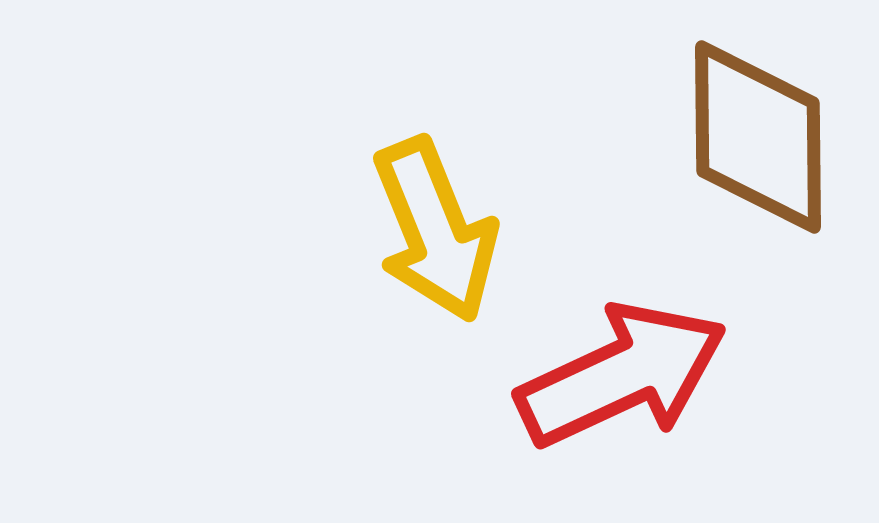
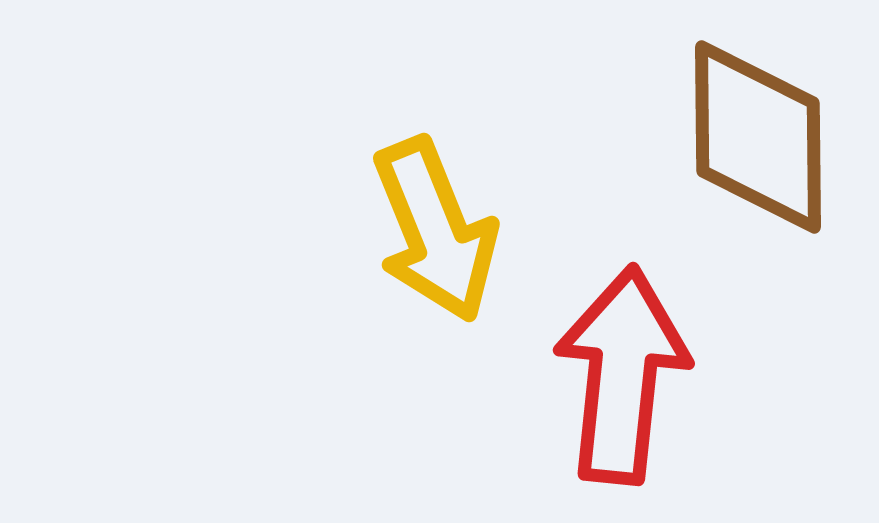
red arrow: rotated 59 degrees counterclockwise
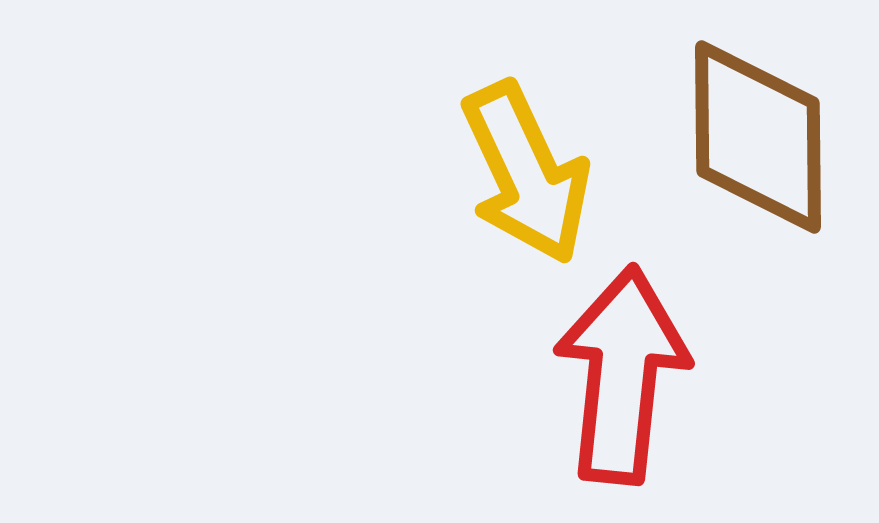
yellow arrow: moved 91 px right, 57 px up; rotated 3 degrees counterclockwise
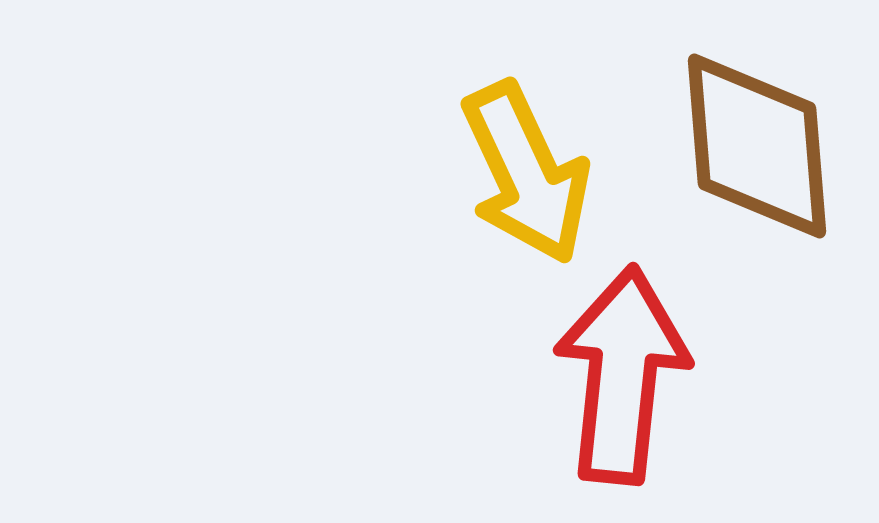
brown diamond: moved 1 px left, 9 px down; rotated 4 degrees counterclockwise
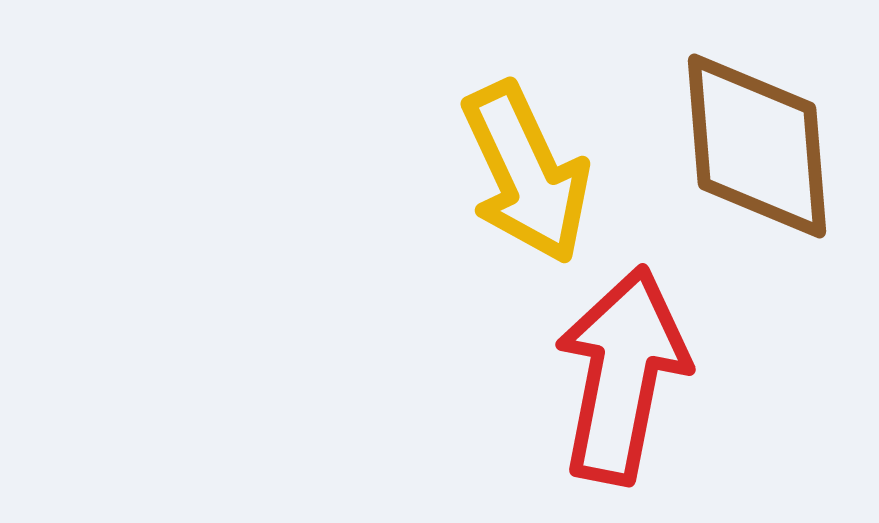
red arrow: rotated 5 degrees clockwise
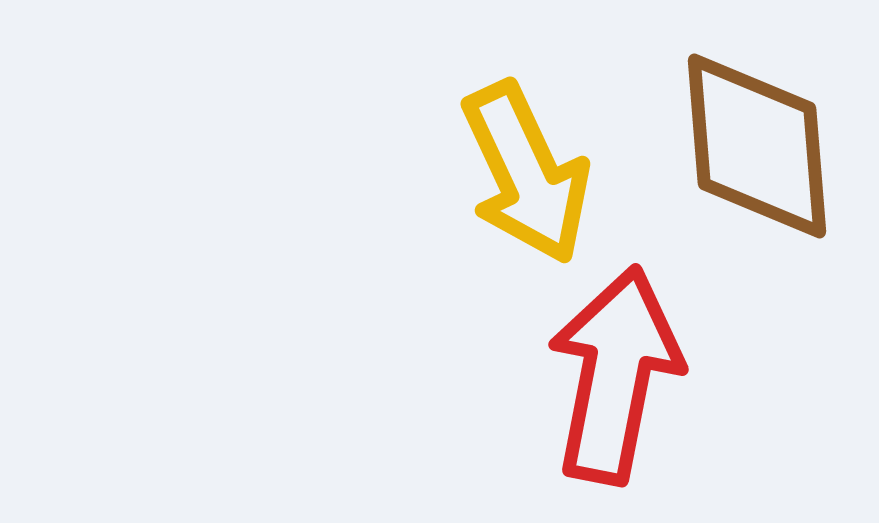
red arrow: moved 7 px left
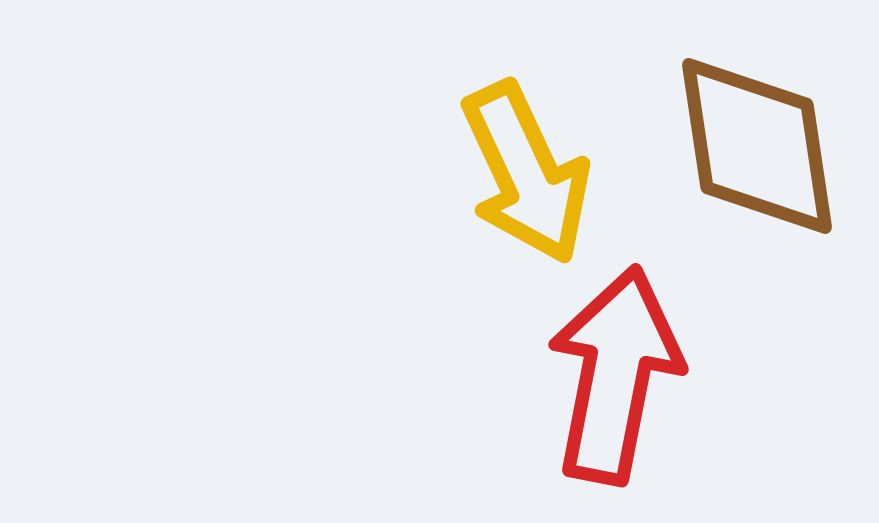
brown diamond: rotated 4 degrees counterclockwise
